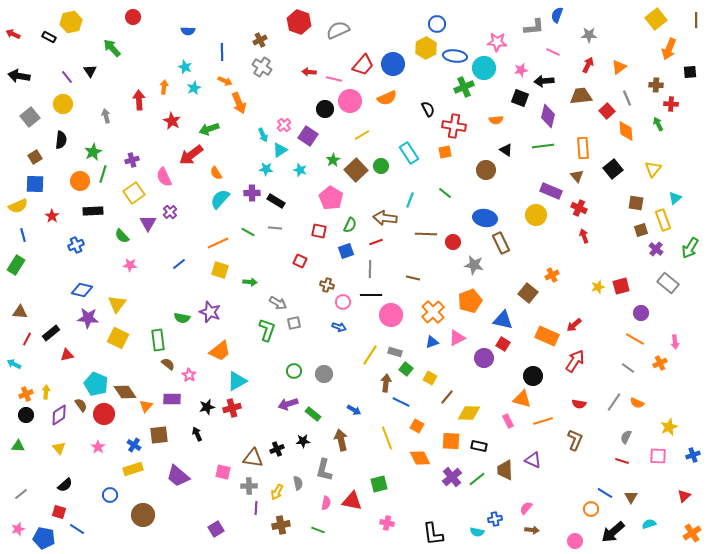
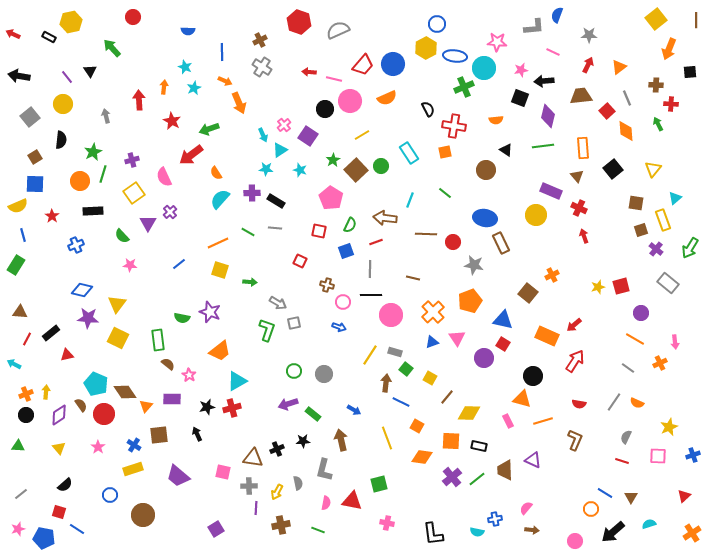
pink triangle at (457, 338): rotated 36 degrees counterclockwise
orange diamond at (420, 458): moved 2 px right, 1 px up; rotated 55 degrees counterclockwise
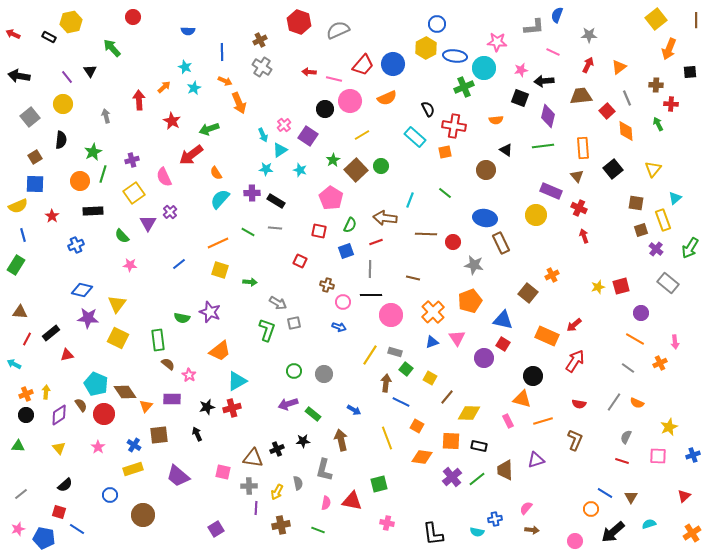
orange arrow at (164, 87): rotated 40 degrees clockwise
cyan rectangle at (409, 153): moved 6 px right, 16 px up; rotated 15 degrees counterclockwise
purple triangle at (533, 460): moved 3 px right; rotated 42 degrees counterclockwise
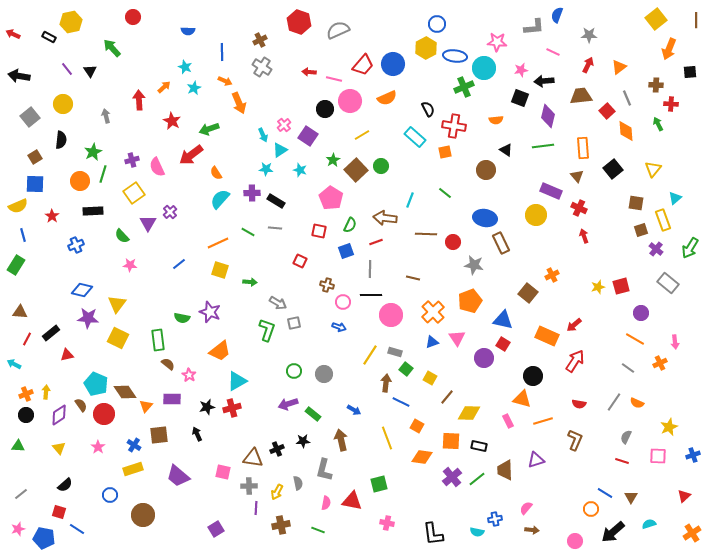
purple line at (67, 77): moved 8 px up
pink semicircle at (164, 177): moved 7 px left, 10 px up
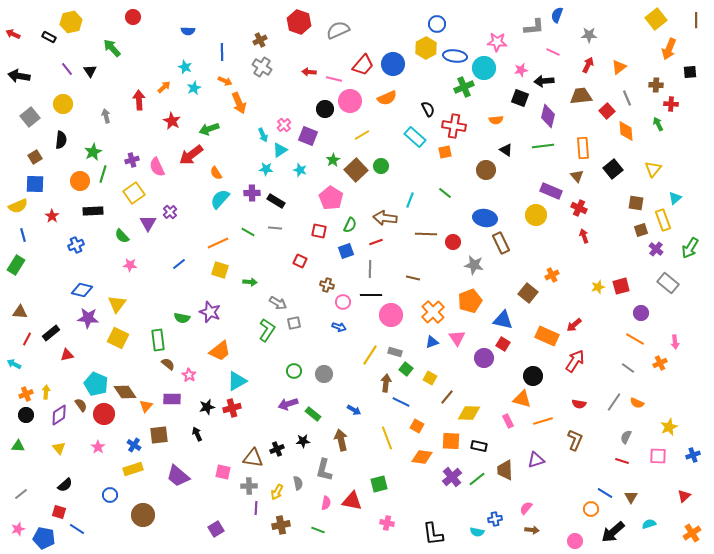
purple square at (308, 136): rotated 12 degrees counterclockwise
green L-shape at (267, 330): rotated 15 degrees clockwise
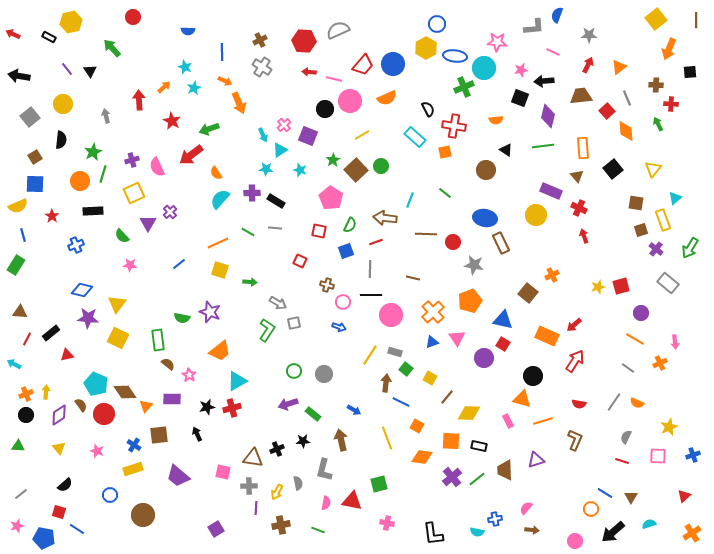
red hexagon at (299, 22): moved 5 px right, 19 px down; rotated 15 degrees counterclockwise
yellow square at (134, 193): rotated 10 degrees clockwise
pink star at (98, 447): moved 1 px left, 4 px down; rotated 16 degrees counterclockwise
pink star at (18, 529): moved 1 px left, 3 px up
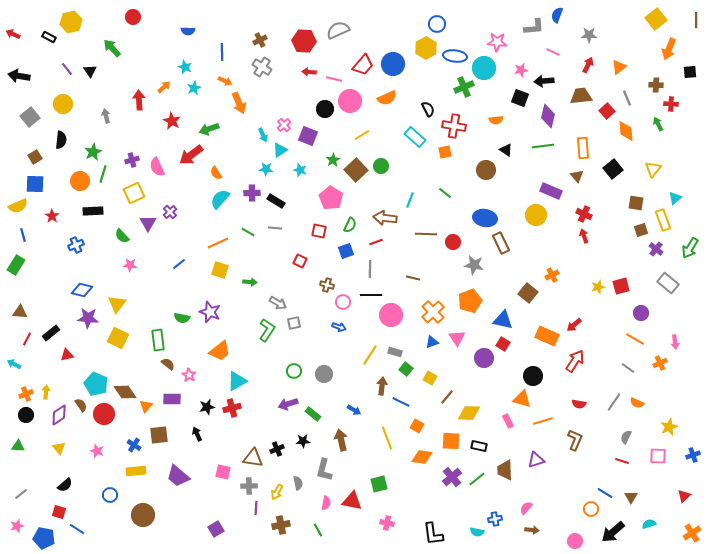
red cross at (579, 208): moved 5 px right, 6 px down
brown arrow at (386, 383): moved 4 px left, 3 px down
yellow rectangle at (133, 469): moved 3 px right, 2 px down; rotated 12 degrees clockwise
green line at (318, 530): rotated 40 degrees clockwise
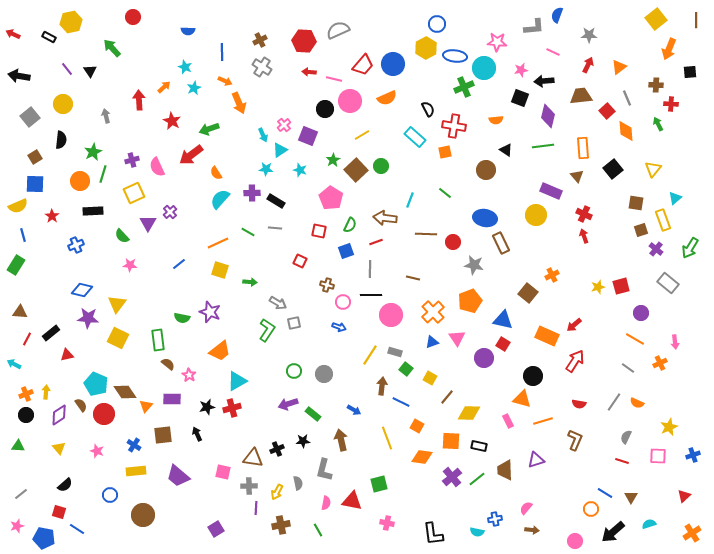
brown square at (159, 435): moved 4 px right
